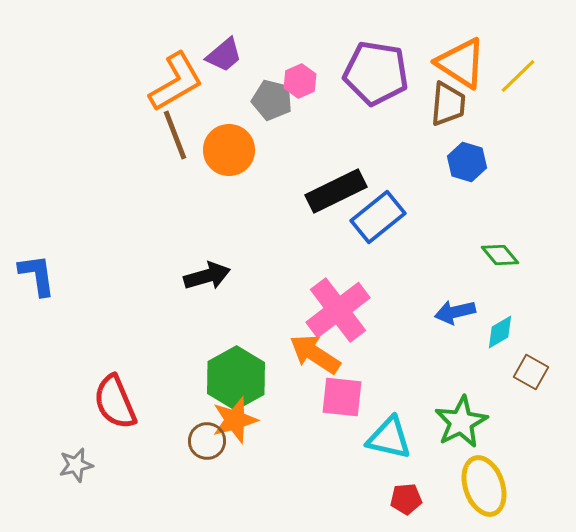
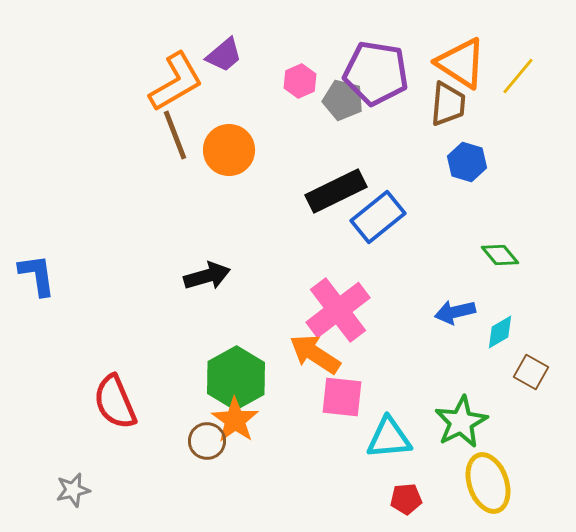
yellow line: rotated 6 degrees counterclockwise
gray pentagon: moved 71 px right
orange star: rotated 21 degrees counterclockwise
cyan triangle: rotated 18 degrees counterclockwise
gray star: moved 3 px left, 25 px down
yellow ellipse: moved 4 px right, 3 px up
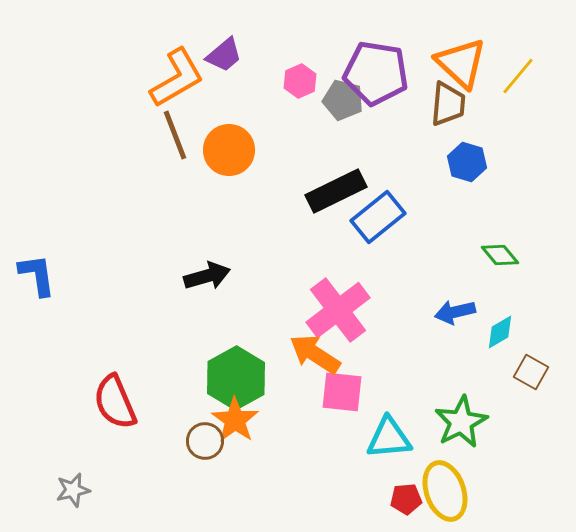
orange triangle: rotated 10 degrees clockwise
orange L-shape: moved 1 px right, 4 px up
pink square: moved 5 px up
brown circle: moved 2 px left
yellow ellipse: moved 43 px left, 8 px down
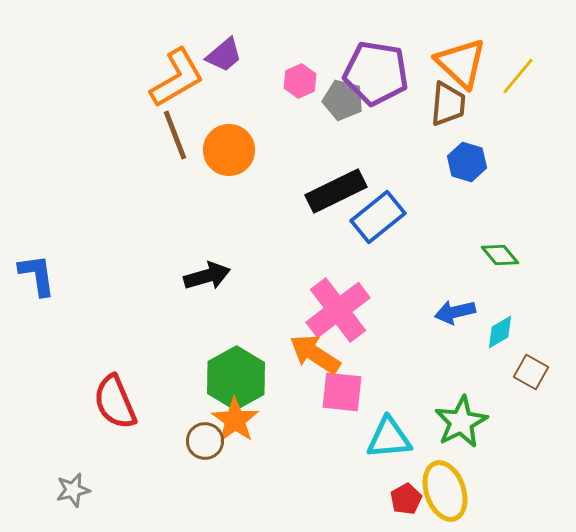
red pentagon: rotated 24 degrees counterclockwise
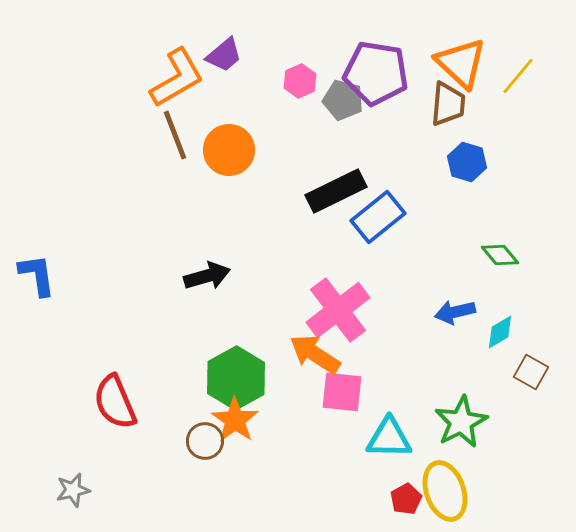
cyan triangle: rotated 6 degrees clockwise
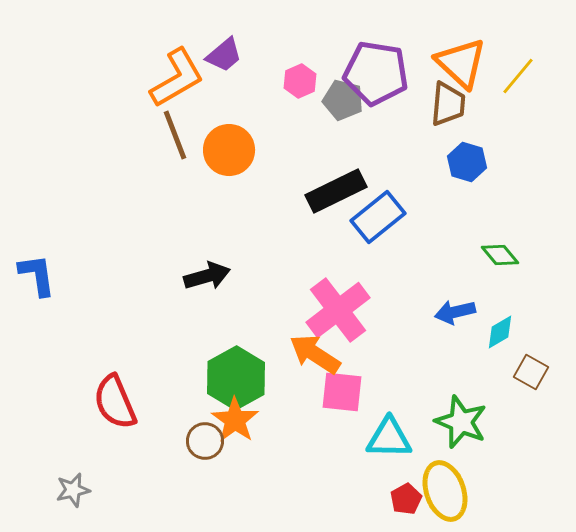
green star: rotated 22 degrees counterclockwise
